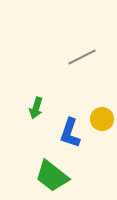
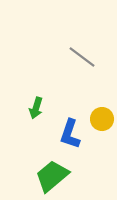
gray line: rotated 64 degrees clockwise
blue L-shape: moved 1 px down
green trapezoid: rotated 102 degrees clockwise
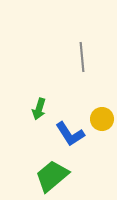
gray line: rotated 48 degrees clockwise
green arrow: moved 3 px right, 1 px down
blue L-shape: rotated 52 degrees counterclockwise
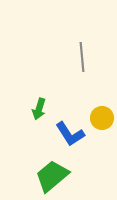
yellow circle: moved 1 px up
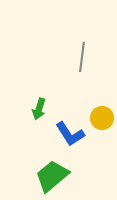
gray line: rotated 12 degrees clockwise
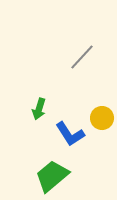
gray line: rotated 36 degrees clockwise
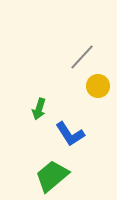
yellow circle: moved 4 px left, 32 px up
